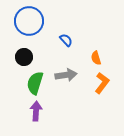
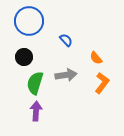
orange semicircle: rotated 24 degrees counterclockwise
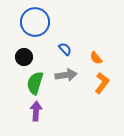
blue circle: moved 6 px right, 1 px down
blue semicircle: moved 1 px left, 9 px down
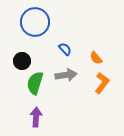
black circle: moved 2 px left, 4 px down
purple arrow: moved 6 px down
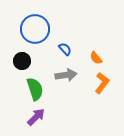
blue circle: moved 7 px down
green semicircle: moved 6 px down; rotated 145 degrees clockwise
purple arrow: rotated 42 degrees clockwise
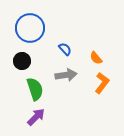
blue circle: moved 5 px left, 1 px up
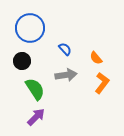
green semicircle: rotated 15 degrees counterclockwise
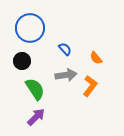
orange L-shape: moved 12 px left, 3 px down
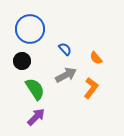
blue circle: moved 1 px down
gray arrow: rotated 20 degrees counterclockwise
orange L-shape: moved 1 px right, 2 px down
